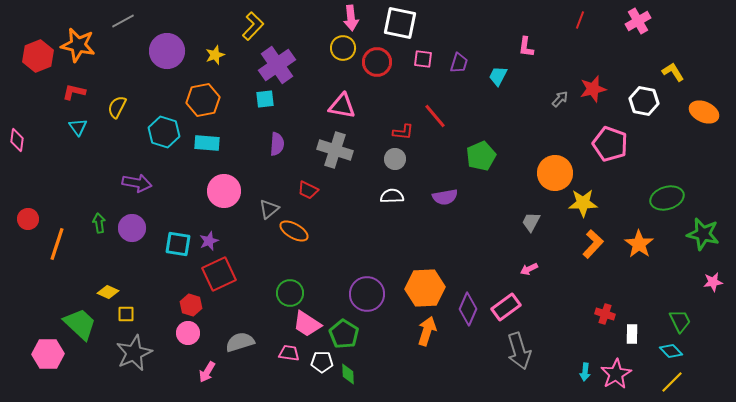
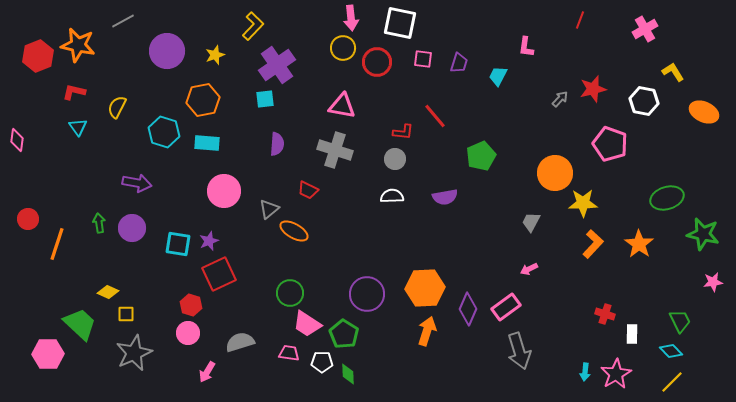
pink cross at (638, 21): moved 7 px right, 8 px down
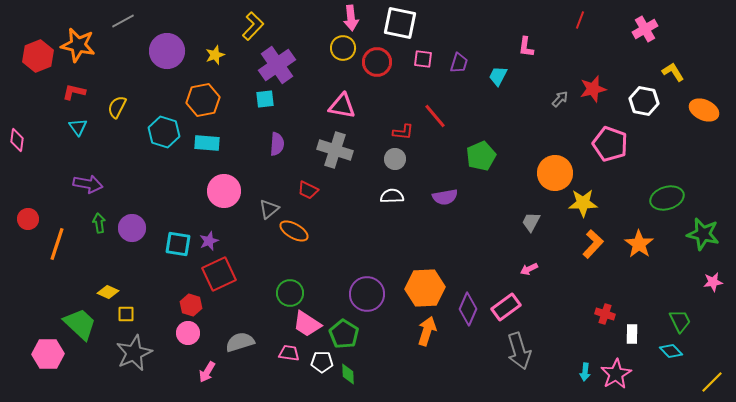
orange ellipse at (704, 112): moved 2 px up
purple arrow at (137, 183): moved 49 px left, 1 px down
yellow line at (672, 382): moved 40 px right
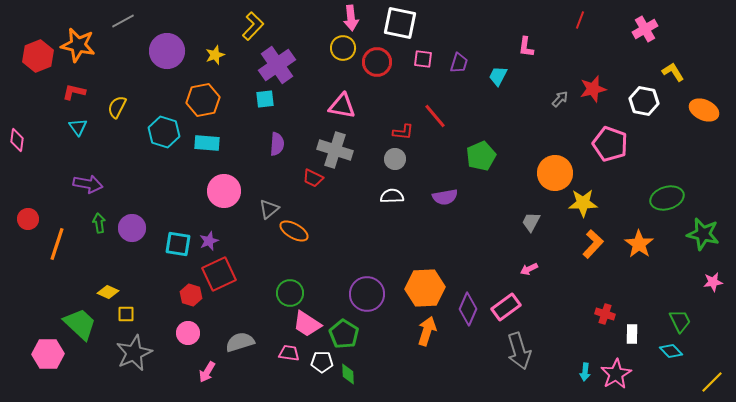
red trapezoid at (308, 190): moved 5 px right, 12 px up
red hexagon at (191, 305): moved 10 px up
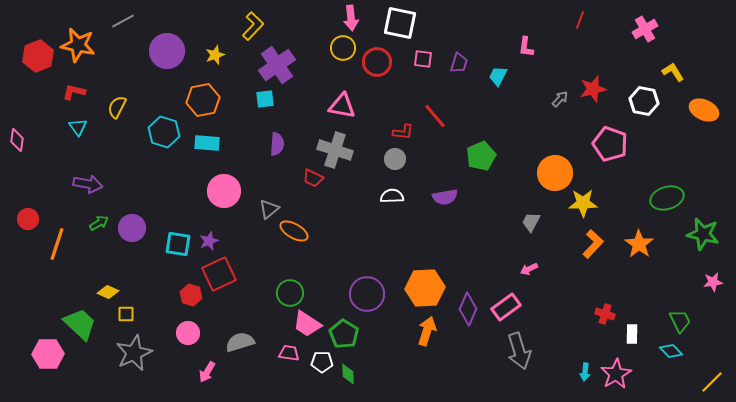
green arrow at (99, 223): rotated 66 degrees clockwise
